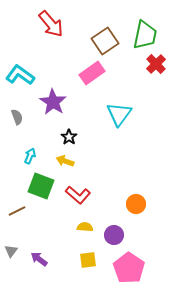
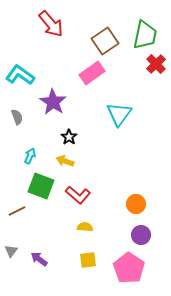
purple circle: moved 27 px right
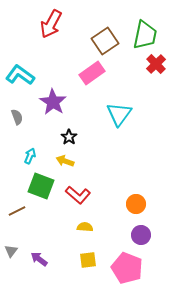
red arrow: rotated 68 degrees clockwise
pink pentagon: moved 2 px left; rotated 12 degrees counterclockwise
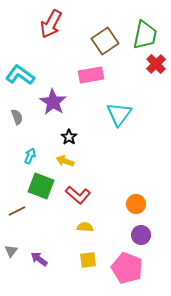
pink rectangle: moved 1 px left, 2 px down; rotated 25 degrees clockwise
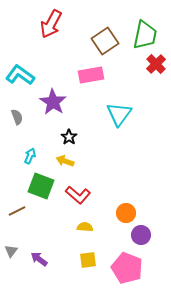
orange circle: moved 10 px left, 9 px down
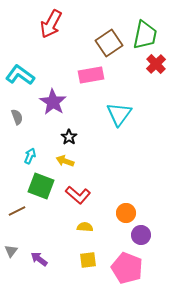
brown square: moved 4 px right, 2 px down
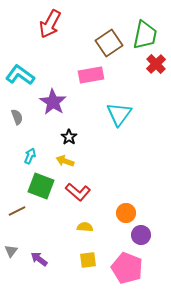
red arrow: moved 1 px left
red L-shape: moved 3 px up
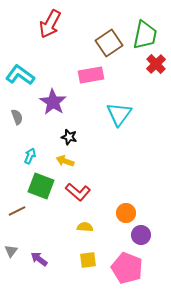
black star: rotated 21 degrees counterclockwise
